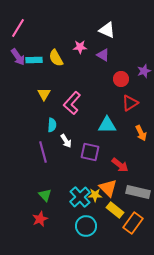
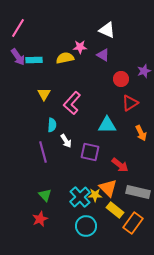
yellow semicircle: moved 9 px right; rotated 108 degrees clockwise
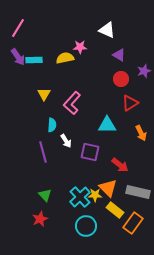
purple triangle: moved 16 px right
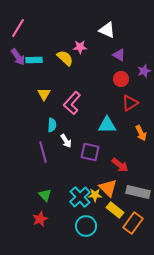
yellow semicircle: rotated 54 degrees clockwise
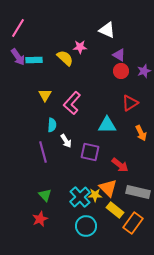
red circle: moved 8 px up
yellow triangle: moved 1 px right, 1 px down
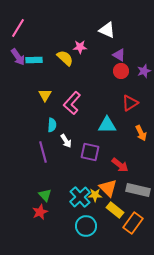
gray rectangle: moved 2 px up
red star: moved 7 px up
